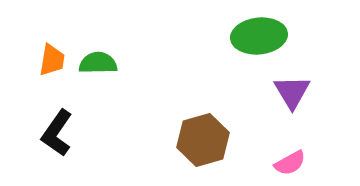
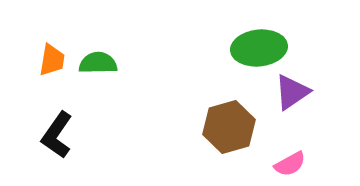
green ellipse: moved 12 px down
purple triangle: rotated 27 degrees clockwise
black L-shape: moved 2 px down
brown hexagon: moved 26 px right, 13 px up
pink semicircle: moved 1 px down
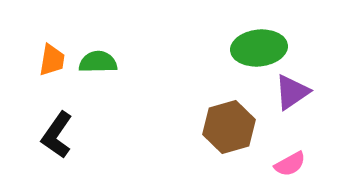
green semicircle: moved 1 px up
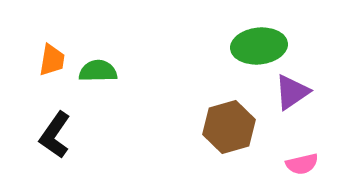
green ellipse: moved 2 px up
green semicircle: moved 9 px down
black L-shape: moved 2 px left
pink semicircle: moved 12 px right; rotated 16 degrees clockwise
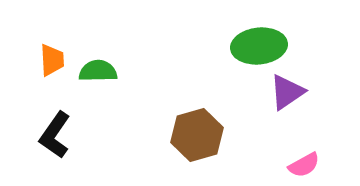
orange trapezoid: rotated 12 degrees counterclockwise
purple triangle: moved 5 px left
brown hexagon: moved 32 px left, 8 px down
pink semicircle: moved 2 px right, 1 px down; rotated 16 degrees counterclockwise
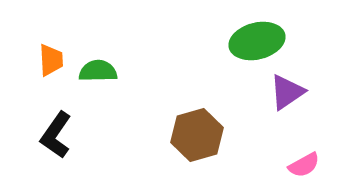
green ellipse: moved 2 px left, 5 px up; rotated 8 degrees counterclockwise
orange trapezoid: moved 1 px left
black L-shape: moved 1 px right
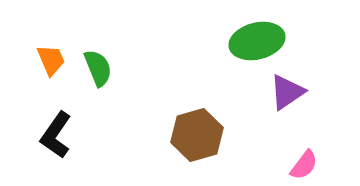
orange trapezoid: rotated 20 degrees counterclockwise
green semicircle: moved 3 px up; rotated 69 degrees clockwise
pink semicircle: rotated 24 degrees counterclockwise
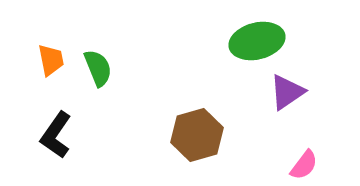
orange trapezoid: rotated 12 degrees clockwise
